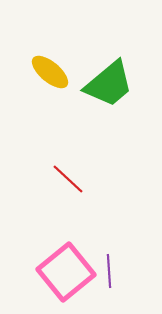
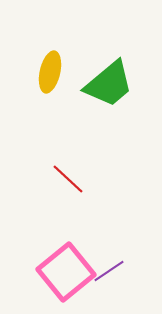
yellow ellipse: rotated 63 degrees clockwise
purple line: rotated 60 degrees clockwise
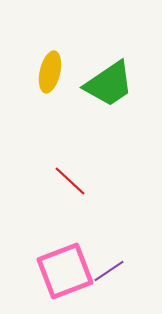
green trapezoid: rotated 6 degrees clockwise
red line: moved 2 px right, 2 px down
pink square: moved 1 px left, 1 px up; rotated 18 degrees clockwise
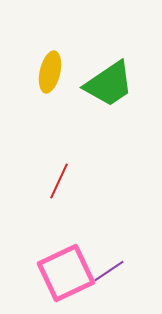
red line: moved 11 px left; rotated 72 degrees clockwise
pink square: moved 1 px right, 2 px down; rotated 4 degrees counterclockwise
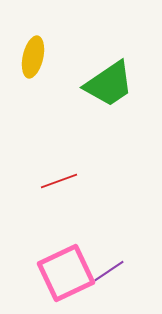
yellow ellipse: moved 17 px left, 15 px up
red line: rotated 45 degrees clockwise
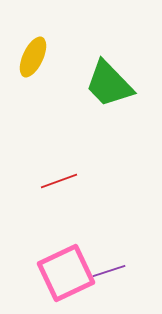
yellow ellipse: rotated 12 degrees clockwise
green trapezoid: rotated 80 degrees clockwise
purple line: rotated 16 degrees clockwise
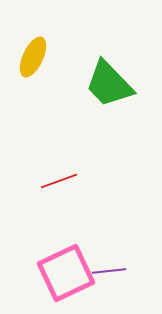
purple line: rotated 12 degrees clockwise
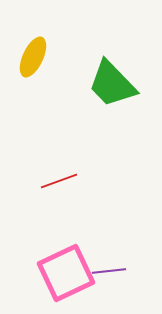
green trapezoid: moved 3 px right
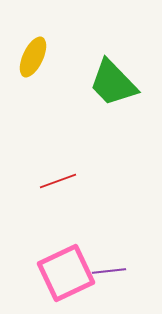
green trapezoid: moved 1 px right, 1 px up
red line: moved 1 px left
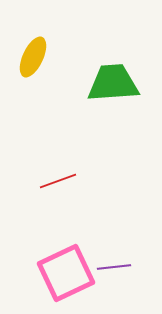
green trapezoid: rotated 130 degrees clockwise
purple line: moved 5 px right, 4 px up
